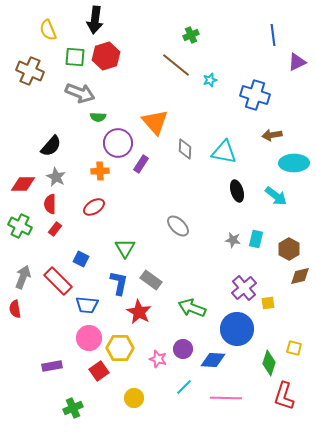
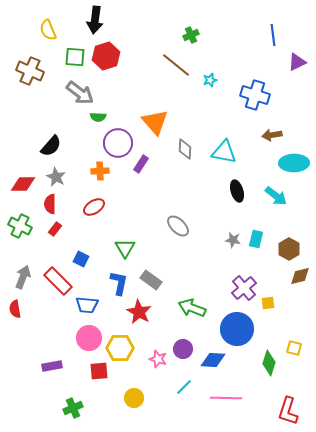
gray arrow at (80, 93): rotated 16 degrees clockwise
red square at (99, 371): rotated 30 degrees clockwise
red L-shape at (284, 396): moved 4 px right, 15 px down
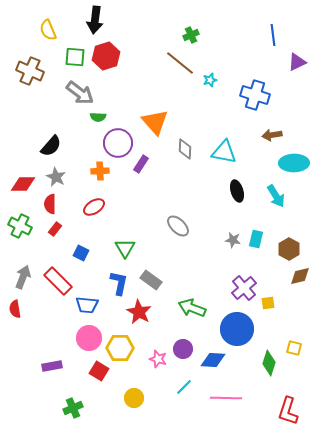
brown line at (176, 65): moved 4 px right, 2 px up
cyan arrow at (276, 196): rotated 20 degrees clockwise
blue square at (81, 259): moved 6 px up
red square at (99, 371): rotated 36 degrees clockwise
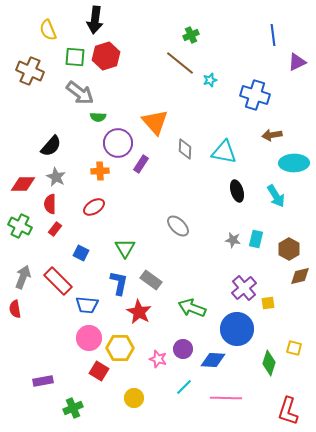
purple rectangle at (52, 366): moved 9 px left, 15 px down
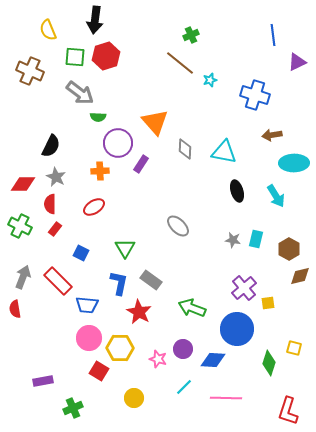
black semicircle at (51, 146): rotated 15 degrees counterclockwise
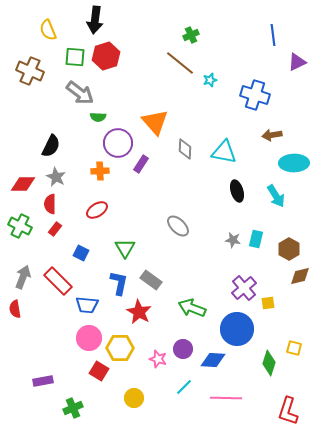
red ellipse at (94, 207): moved 3 px right, 3 px down
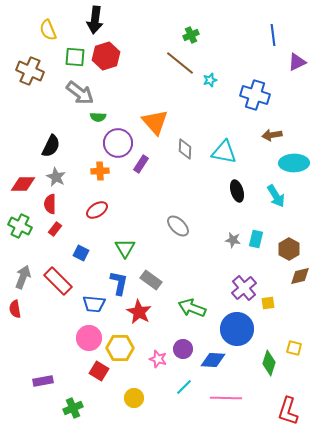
blue trapezoid at (87, 305): moved 7 px right, 1 px up
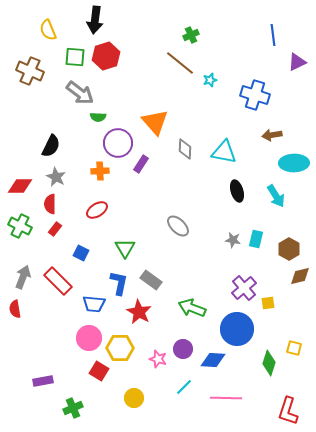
red diamond at (23, 184): moved 3 px left, 2 px down
